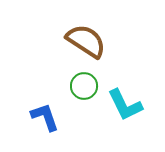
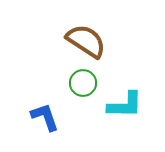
green circle: moved 1 px left, 3 px up
cyan L-shape: rotated 63 degrees counterclockwise
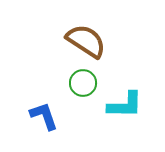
blue L-shape: moved 1 px left, 1 px up
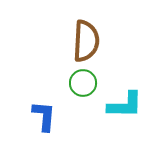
brown semicircle: rotated 60 degrees clockwise
blue L-shape: rotated 24 degrees clockwise
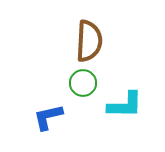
brown semicircle: moved 3 px right
blue L-shape: moved 4 px right, 1 px down; rotated 108 degrees counterclockwise
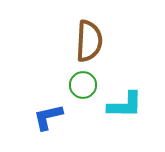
green circle: moved 2 px down
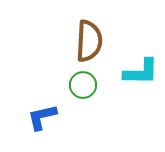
cyan L-shape: moved 16 px right, 33 px up
blue L-shape: moved 6 px left
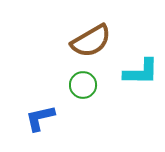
brown semicircle: moved 2 px right; rotated 57 degrees clockwise
blue L-shape: moved 2 px left, 1 px down
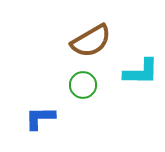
blue L-shape: rotated 12 degrees clockwise
